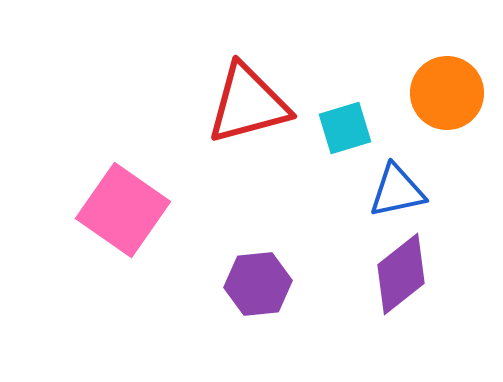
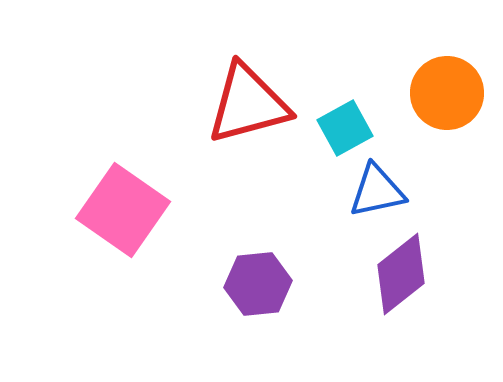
cyan square: rotated 12 degrees counterclockwise
blue triangle: moved 20 px left
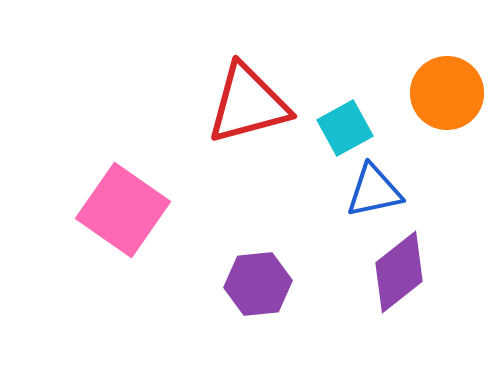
blue triangle: moved 3 px left
purple diamond: moved 2 px left, 2 px up
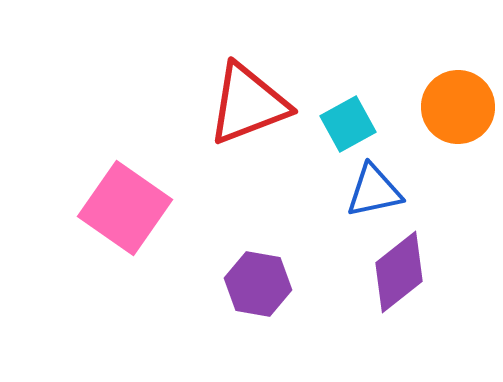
orange circle: moved 11 px right, 14 px down
red triangle: rotated 6 degrees counterclockwise
cyan square: moved 3 px right, 4 px up
pink square: moved 2 px right, 2 px up
purple hexagon: rotated 16 degrees clockwise
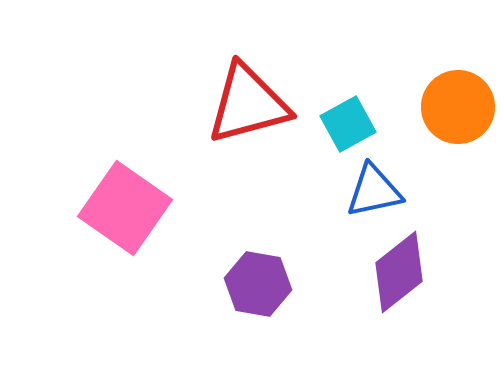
red triangle: rotated 6 degrees clockwise
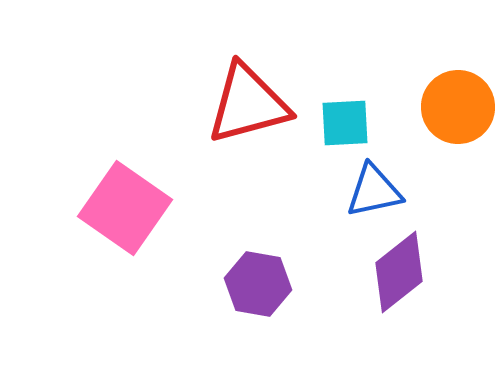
cyan square: moved 3 px left, 1 px up; rotated 26 degrees clockwise
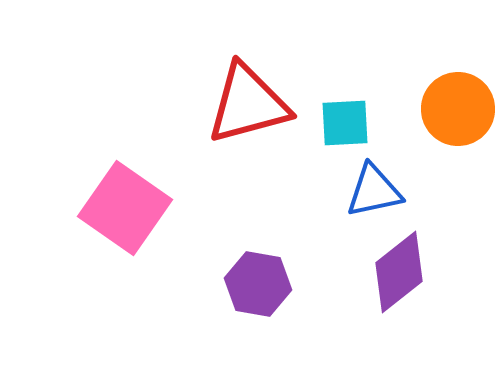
orange circle: moved 2 px down
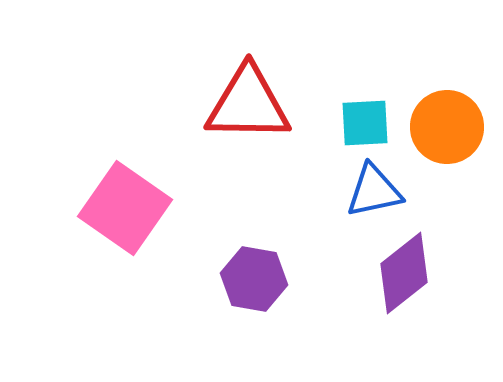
red triangle: rotated 16 degrees clockwise
orange circle: moved 11 px left, 18 px down
cyan square: moved 20 px right
purple diamond: moved 5 px right, 1 px down
purple hexagon: moved 4 px left, 5 px up
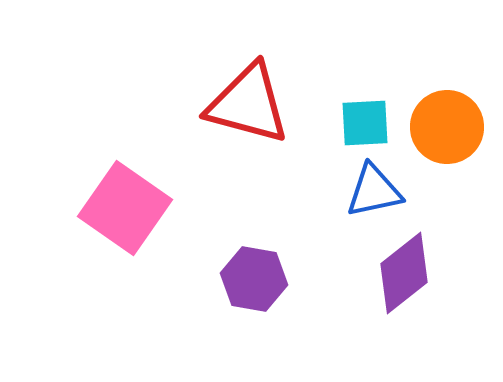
red triangle: rotated 14 degrees clockwise
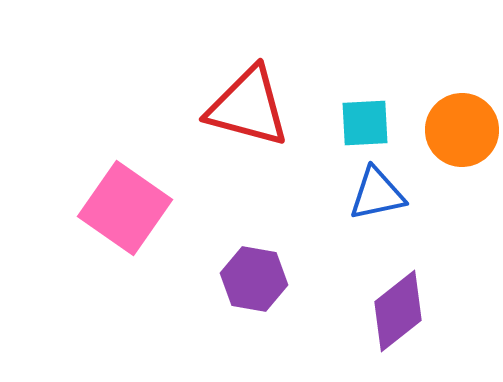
red triangle: moved 3 px down
orange circle: moved 15 px right, 3 px down
blue triangle: moved 3 px right, 3 px down
purple diamond: moved 6 px left, 38 px down
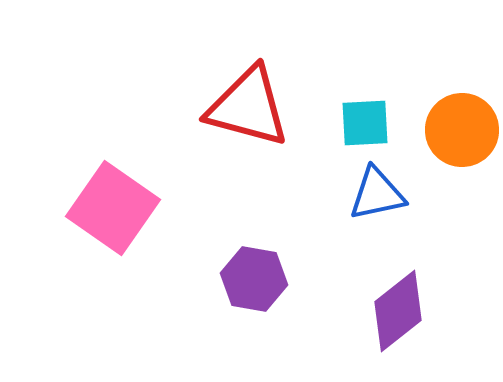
pink square: moved 12 px left
